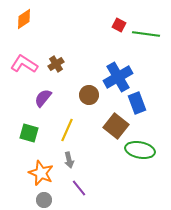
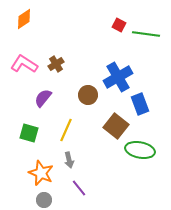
brown circle: moved 1 px left
blue rectangle: moved 3 px right, 1 px down
yellow line: moved 1 px left
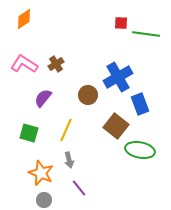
red square: moved 2 px right, 2 px up; rotated 24 degrees counterclockwise
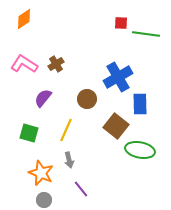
brown circle: moved 1 px left, 4 px down
blue rectangle: rotated 20 degrees clockwise
purple line: moved 2 px right, 1 px down
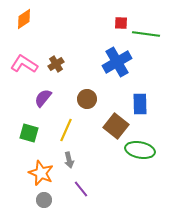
blue cross: moved 1 px left, 15 px up
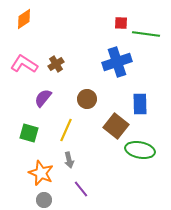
blue cross: rotated 12 degrees clockwise
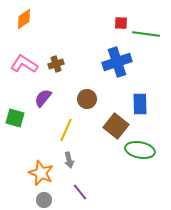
brown cross: rotated 14 degrees clockwise
green square: moved 14 px left, 15 px up
purple line: moved 1 px left, 3 px down
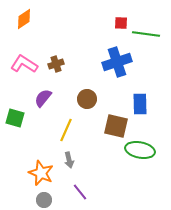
brown square: rotated 25 degrees counterclockwise
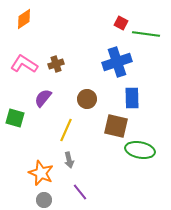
red square: rotated 24 degrees clockwise
blue rectangle: moved 8 px left, 6 px up
